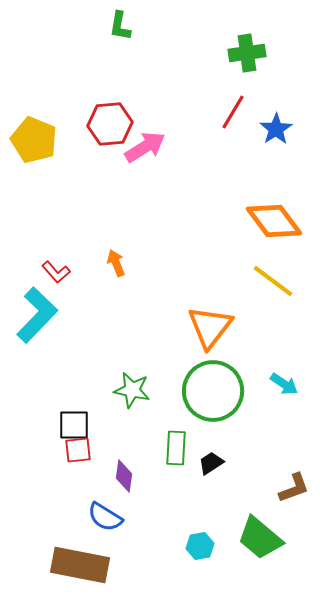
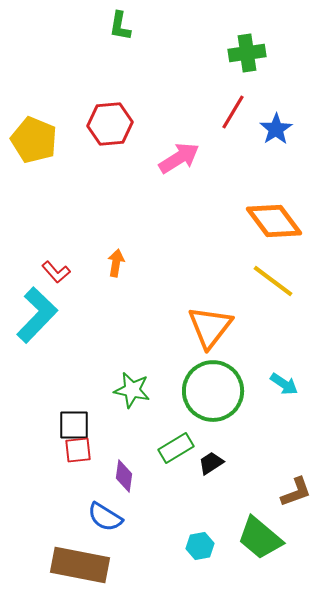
pink arrow: moved 34 px right, 11 px down
orange arrow: rotated 32 degrees clockwise
green rectangle: rotated 56 degrees clockwise
brown L-shape: moved 2 px right, 4 px down
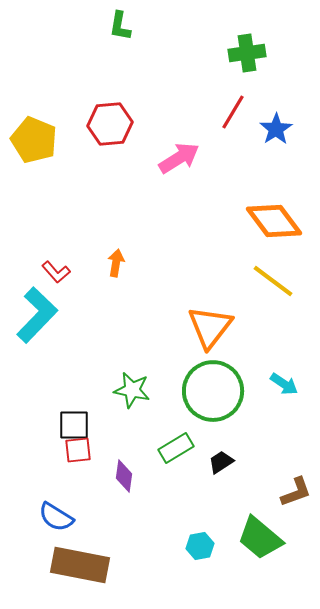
black trapezoid: moved 10 px right, 1 px up
blue semicircle: moved 49 px left
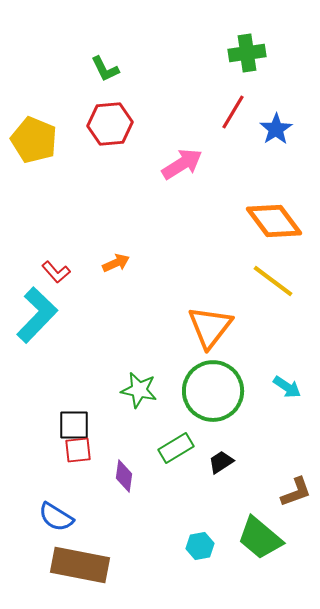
green L-shape: moved 15 px left, 43 px down; rotated 36 degrees counterclockwise
pink arrow: moved 3 px right, 6 px down
orange arrow: rotated 56 degrees clockwise
cyan arrow: moved 3 px right, 3 px down
green star: moved 7 px right
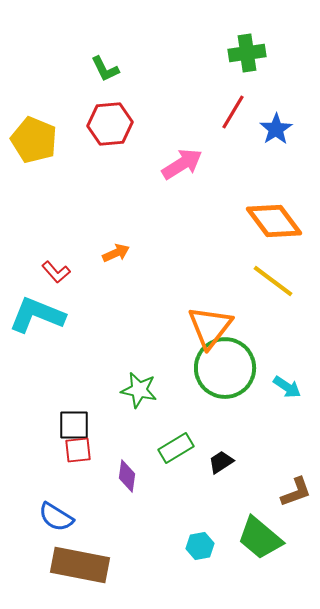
orange arrow: moved 10 px up
cyan L-shape: rotated 112 degrees counterclockwise
green circle: moved 12 px right, 23 px up
purple diamond: moved 3 px right
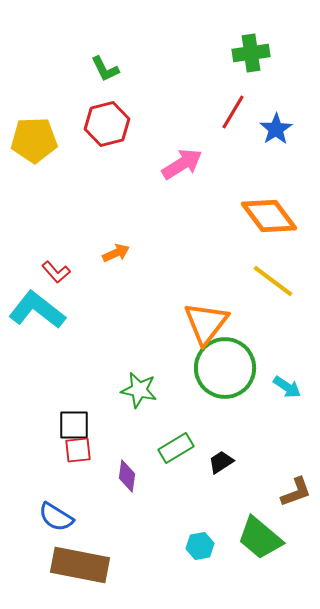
green cross: moved 4 px right
red hexagon: moved 3 px left; rotated 9 degrees counterclockwise
yellow pentagon: rotated 24 degrees counterclockwise
orange diamond: moved 5 px left, 5 px up
cyan L-shape: moved 5 px up; rotated 16 degrees clockwise
orange triangle: moved 4 px left, 4 px up
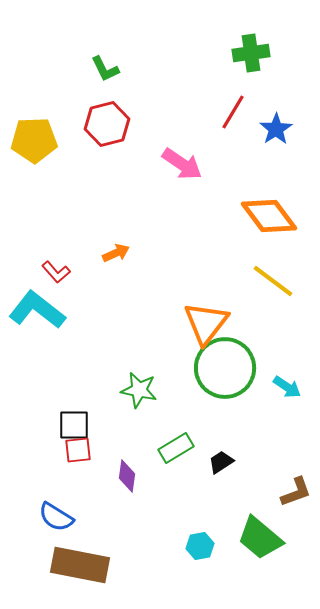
pink arrow: rotated 66 degrees clockwise
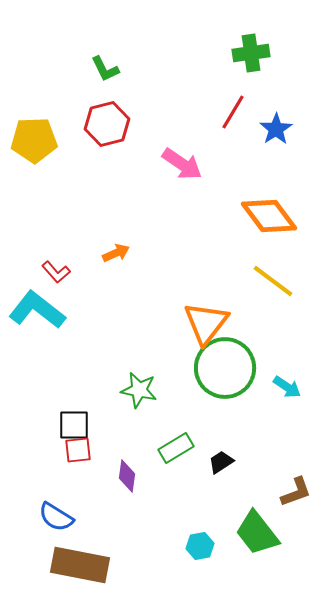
green trapezoid: moved 3 px left, 5 px up; rotated 12 degrees clockwise
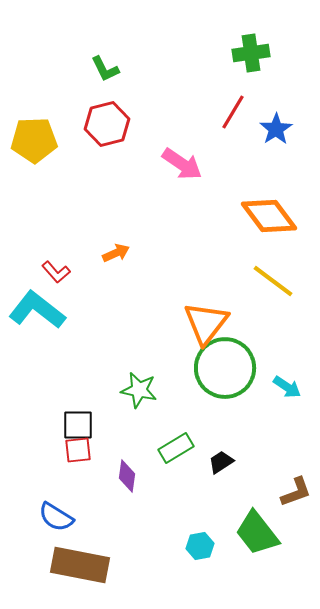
black square: moved 4 px right
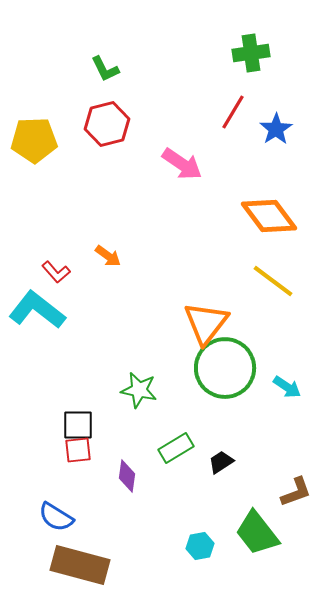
orange arrow: moved 8 px left, 3 px down; rotated 60 degrees clockwise
brown rectangle: rotated 4 degrees clockwise
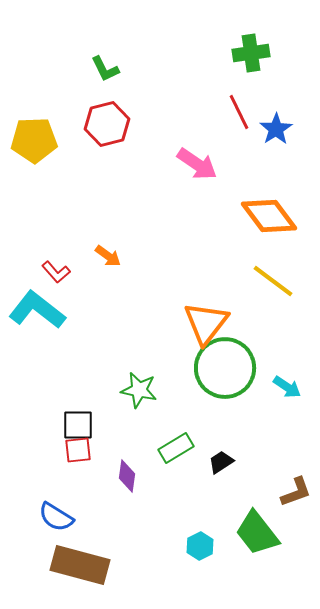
red line: moved 6 px right; rotated 57 degrees counterclockwise
pink arrow: moved 15 px right
cyan hexagon: rotated 16 degrees counterclockwise
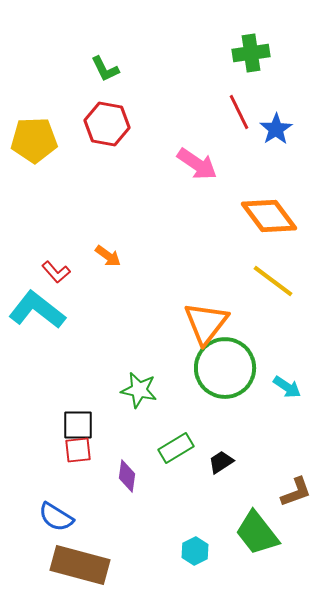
red hexagon: rotated 24 degrees clockwise
cyan hexagon: moved 5 px left, 5 px down
